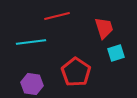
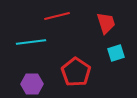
red trapezoid: moved 2 px right, 5 px up
purple hexagon: rotated 10 degrees counterclockwise
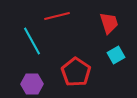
red trapezoid: moved 3 px right
cyan line: moved 1 px right, 1 px up; rotated 68 degrees clockwise
cyan square: moved 2 px down; rotated 12 degrees counterclockwise
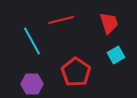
red line: moved 4 px right, 4 px down
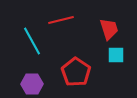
red trapezoid: moved 6 px down
cyan square: rotated 30 degrees clockwise
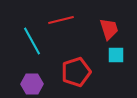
red pentagon: rotated 20 degrees clockwise
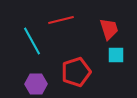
purple hexagon: moved 4 px right
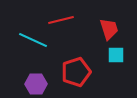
cyan line: moved 1 px right, 1 px up; rotated 36 degrees counterclockwise
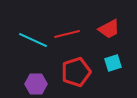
red line: moved 6 px right, 14 px down
red trapezoid: rotated 80 degrees clockwise
cyan square: moved 3 px left, 8 px down; rotated 18 degrees counterclockwise
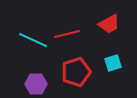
red trapezoid: moved 5 px up
